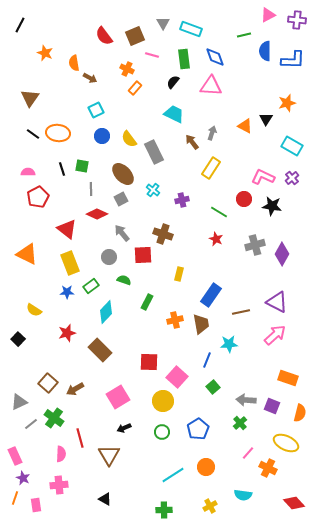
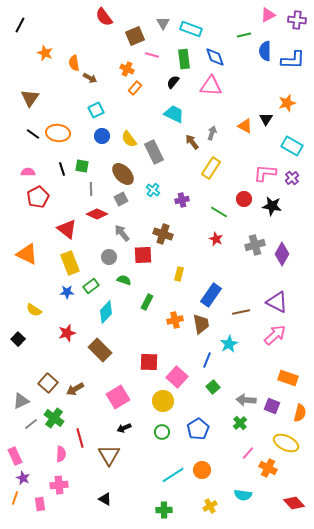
red semicircle at (104, 36): moved 19 px up
pink L-shape at (263, 177): moved 2 px right, 4 px up; rotated 20 degrees counterclockwise
cyan star at (229, 344): rotated 24 degrees counterclockwise
gray triangle at (19, 402): moved 2 px right, 1 px up
orange circle at (206, 467): moved 4 px left, 3 px down
pink rectangle at (36, 505): moved 4 px right, 1 px up
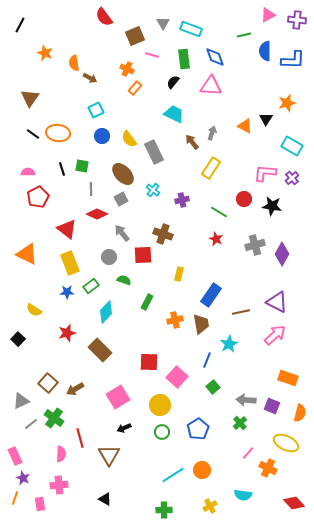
yellow circle at (163, 401): moved 3 px left, 4 px down
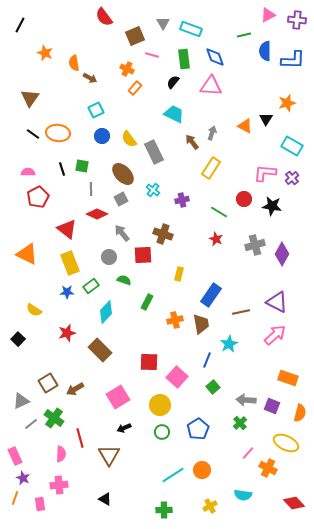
brown square at (48, 383): rotated 18 degrees clockwise
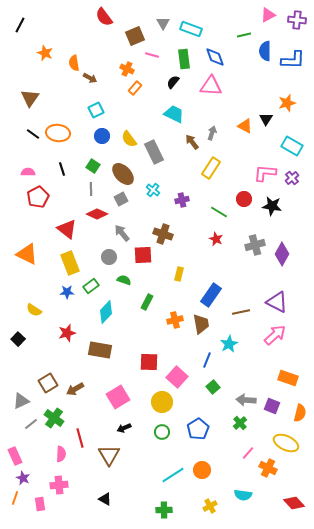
green square at (82, 166): moved 11 px right; rotated 24 degrees clockwise
brown rectangle at (100, 350): rotated 35 degrees counterclockwise
yellow circle at (160, 405): moved 2 px right, 3 px up
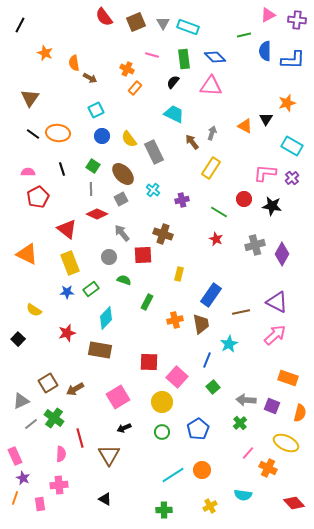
cyan rectangle at (191, 29): moved 3 px left, 2 px up
brown square at (135, 36): moved 1 px right, 14 px up
blue diamond at (215, 57): rotated 25 degrees counterclockwise
green rectangle at (91, 286): moved 3 px down
cyan diamond at (106, 312): moved 6 px down
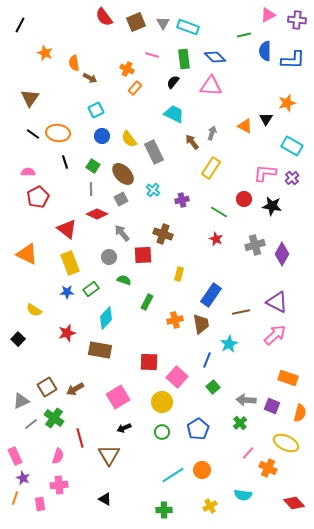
black line at (62, 169): moved 3 px right, 7 px up
brown square at (48, 383): moved 1 px left, 4 px down
pink semicircle at (61, 454): moved 3 px left, 2 px down; rotated 14 degrees clockwise
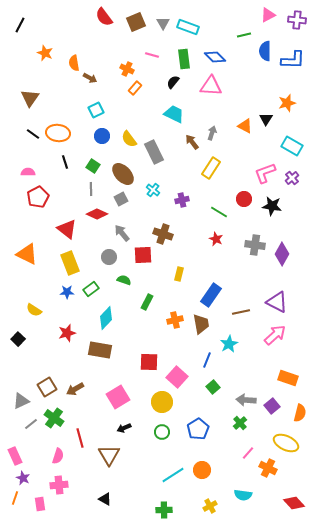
pink L-shape at (265, 173): rotated 25 degrees counterclockwise
gray cross at (255, 245): rotated 24 degrees clockwise
purple square at (272, 406): rotated 28 degrees clockwise
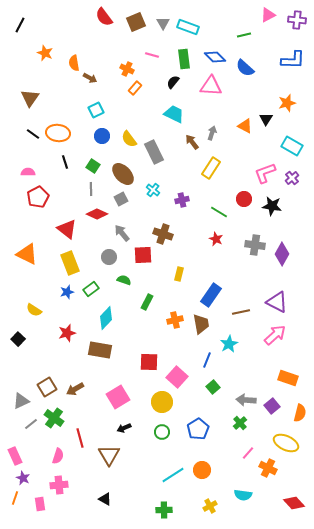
blue semicircle at (265, 51): moved 20 px left, 17 px down; rotated 48 degrees counterclockwise
blue star at (67, 292): rotated 16 degrees counterclockwise
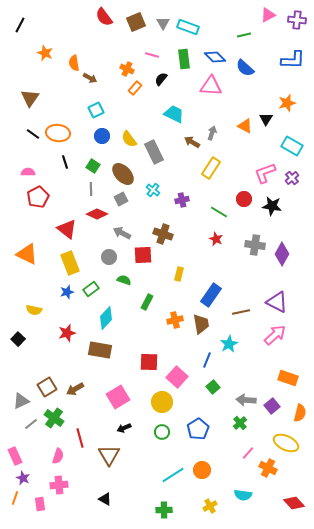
black semicircle at (173, 82): moved 12 px left, 3 px up
brown arrow at (192, 142): rotated 21 degrees counterclockwise
gray arrow at (122, 233): rotated 24 degrees counterclockwise
yellow semicircle at (34, 310): rotated 21 degrees counterclockwise
